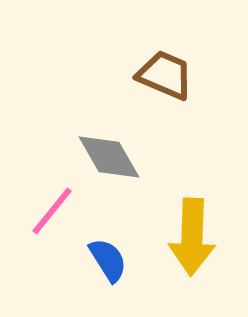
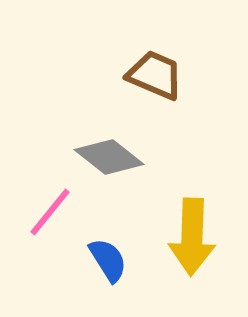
brown trapezoid: moved 10 px left
gray diamond: rotated 22 degrees counterclockwise
pink line: moved 2 px left, 1 px down
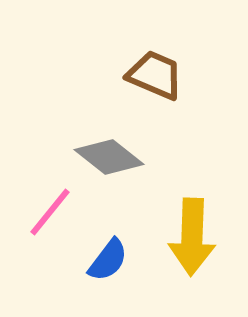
blue semicircle: rotated 69 degrees clockwise
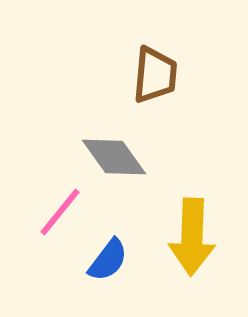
brown trapezoid: rotated 72 degrees clockwise
gray diamond: moved 5 px right; rotated 16 degrees clockwise
pink line: moved 10 px right
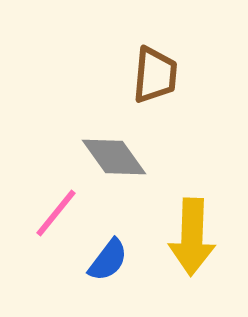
pink line: moved 4 px left, 1 px down
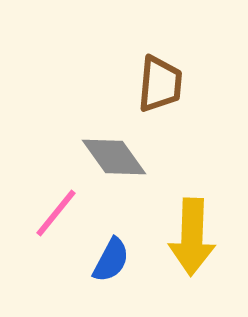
brown trapezoid: moved 5 px right, 9 px down
blue semicircle: moved 3 px right; rotated 9 degrees counterclockwise
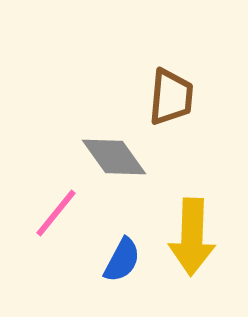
brown trapezoid: moved 11 px right, 13 px down
blue semicircle: moved 11 px right
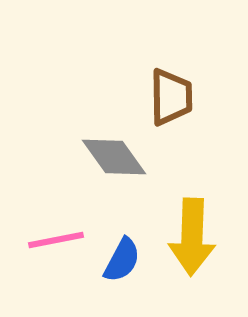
brown trapezoid: rotated 6 degrees counterclockwise
pink line: moved 27 px down; rotated 40 degrees clockwise
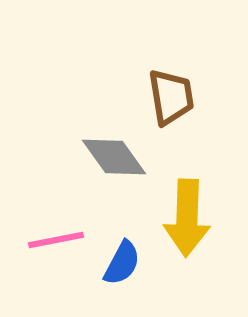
brown trapezoid: rotated 8 degrees counterclockwise
yellow arrow: moved 5 px left, 19 px up
blue semicircle: moved 3 px down
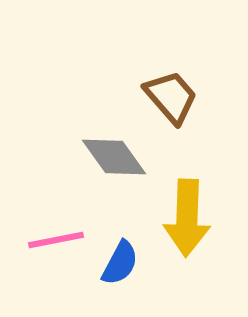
brown trapezoid: rotated 32 degrees counterclockwise
blue semicircle: moved 2 px left
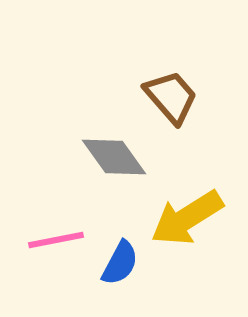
yellow arrow: rotated 56 degrees clockwise
